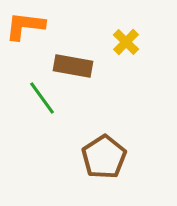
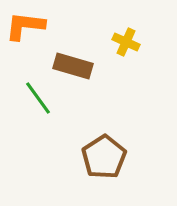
yellow cross: rotated 20 degrees counterclockwise
brown rectangle: rotated 6 degrees clockwise
green line: moved 4 px left
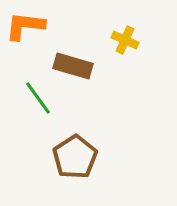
yellow cross: moved 1 px left, 2 px up
brown pentagon: moved 29 px left
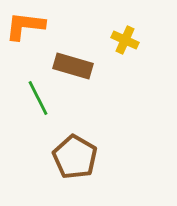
green line: rotated 9 degrees clockwise
brown pentagon: rotated 9 degrees counterclockwise
